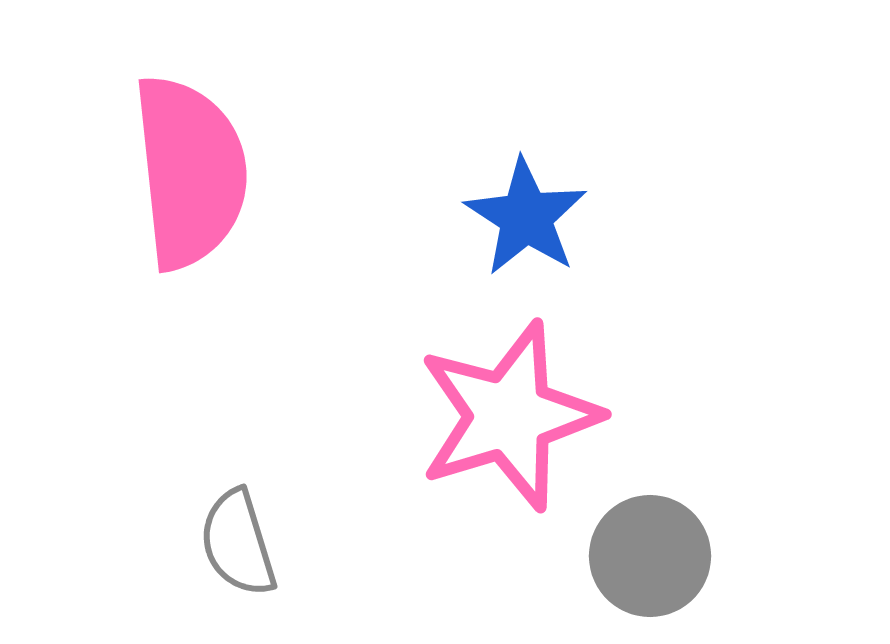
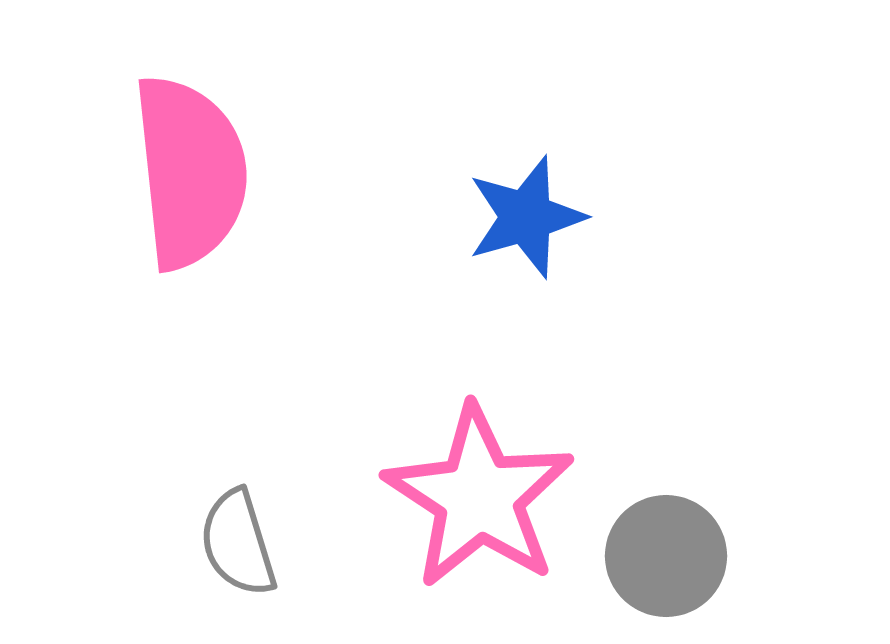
blue star: rotated 23 degrees clockwise
pink star: moved 30 px left, 81 px down; rotated 22 degrees counterclockwise
gray circle: moved 16 px right
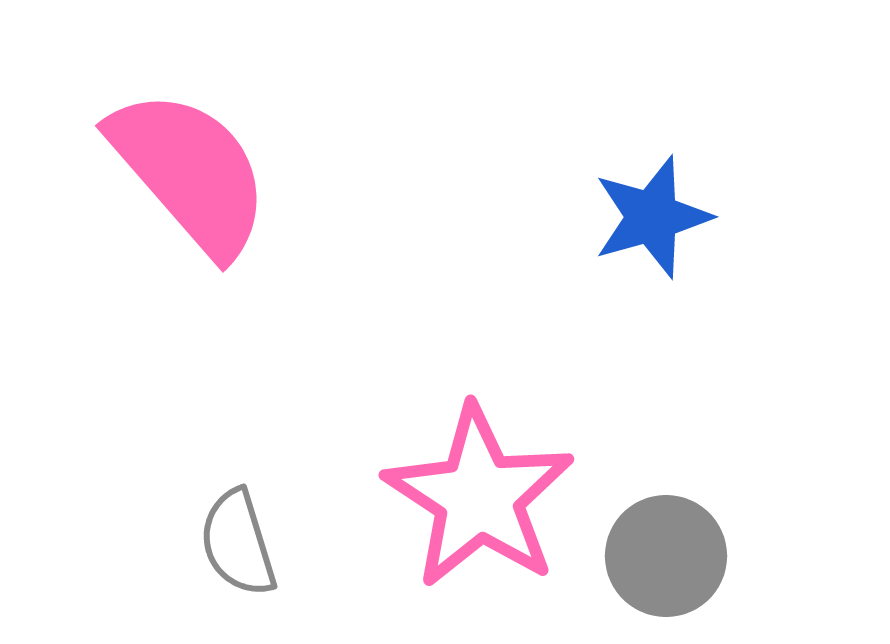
pink semicircle: rotated 35 degrees counterclockwise
blue star: moved 126 px right
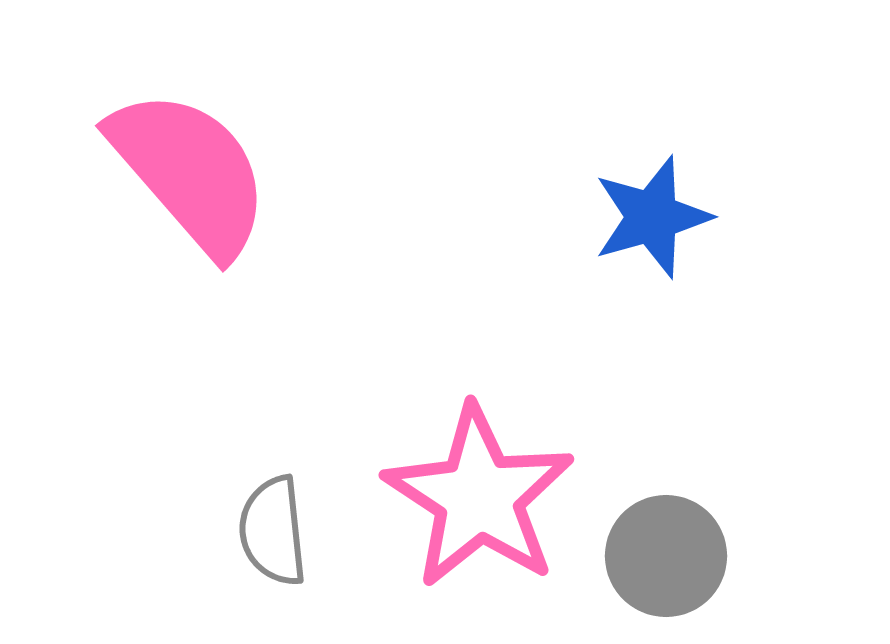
gray semicircle: moved 35 px right, 12 px up; rotated 11 degrees clockwise
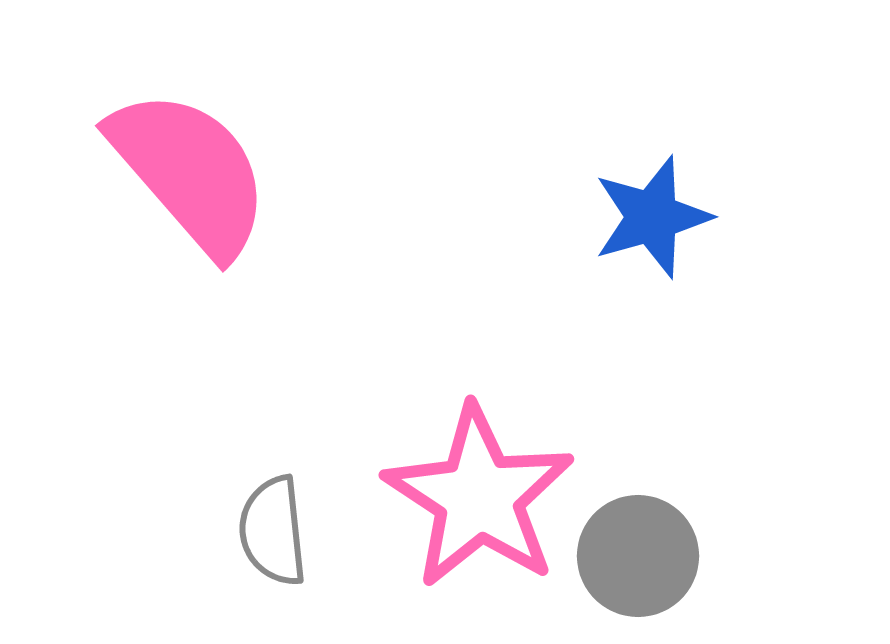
gray circle: moved 28 px left
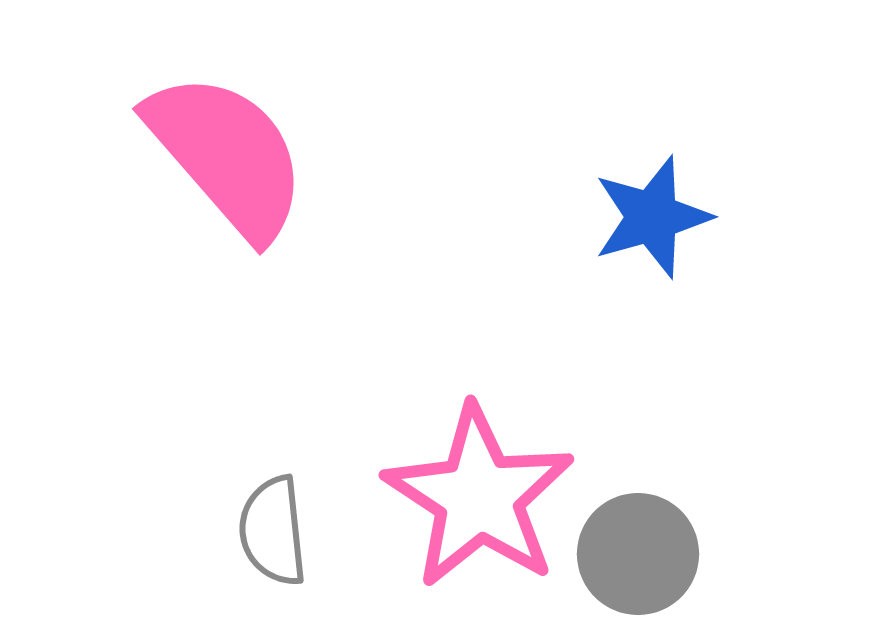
pink semicircle: moved 37 px right, 17 px up
gray circle: moved 2 px up
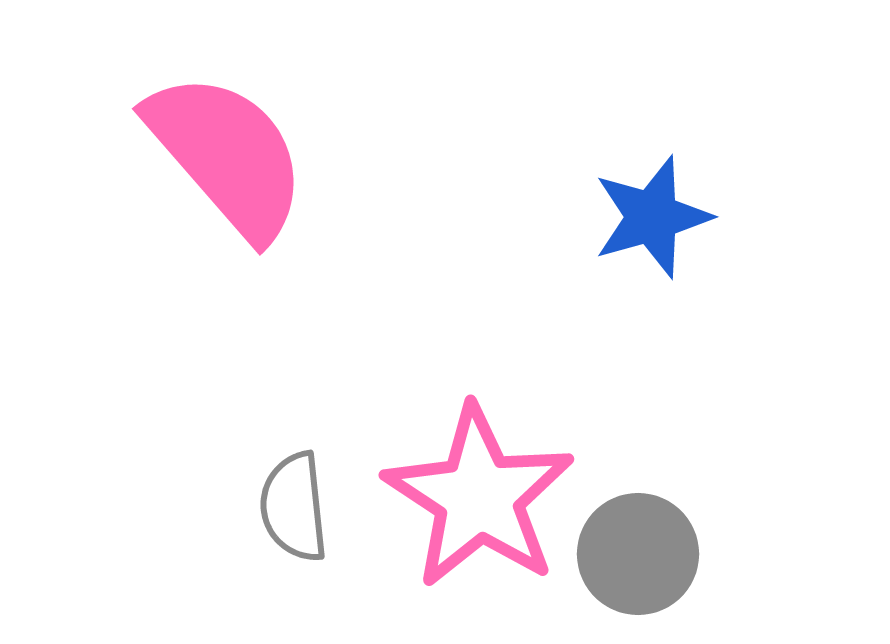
gray semicircle: moved 21 px right, 24 px up
